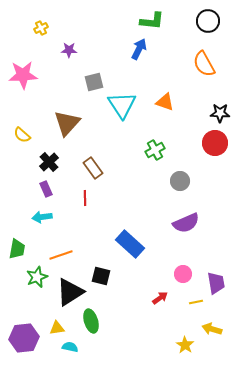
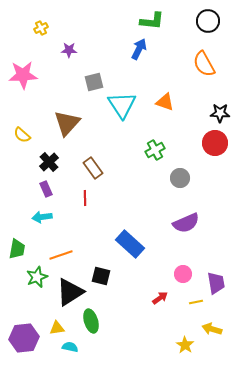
gray circle: moved 3 px up
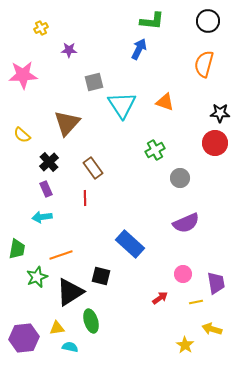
orange semicircle: rotated 44 degrees clockwise
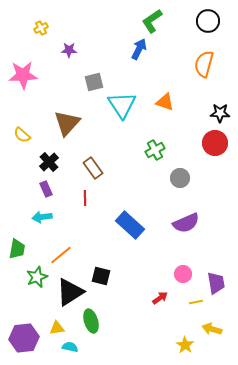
green L-shape: rotated 140 degrees clockwise
blue rectangle: moved 19 px up
orange line: rotated 20 degrees counterclockwise
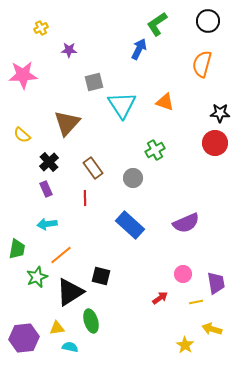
green L-shape: moved 5 px right, 3 px down
orange semicircle: moved 2 px left
gray circle: moved 47 px left
cyan arrow: moved 5 px right, 7 px down
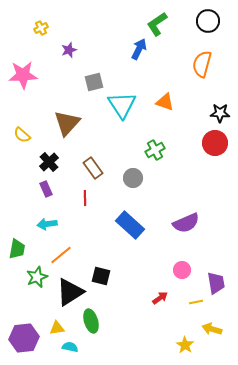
purple star: rotated 21 degrees counterclockwise
pink circle: moved 1 px left, 4 px up
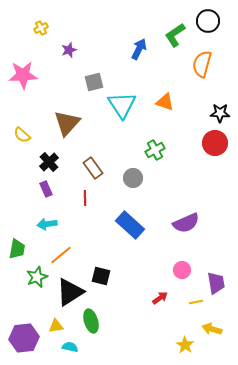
green L-shape: moved 18 px right, 11 px down
yellow triangle: moved 1 px left, 2 px up
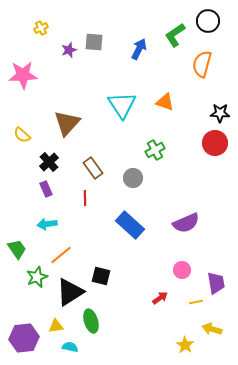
gray square: moved 40 px up; rotated 18 degrees clockwise
green trapezoid: rotated 45 degrees counterclockwise
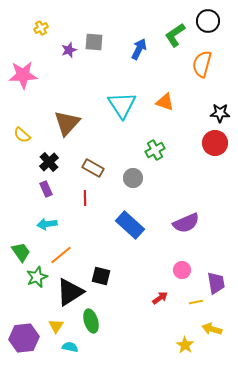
brown rectangle: rotated 25 degrees counterclockwise
green trapezoid: moved 4 px right, 3 px down
yellow triangle: rotated 49 degrees counterclockwise
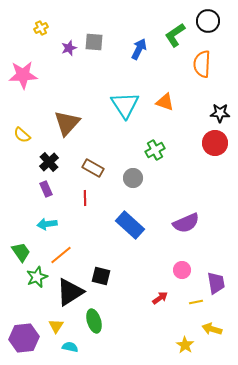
purple star: moved 2 px up
orange semicircle: rotated 12 degrees counterclockwise
cyan triangle: moved 3 px right
green ellipse: moved 3 px right
